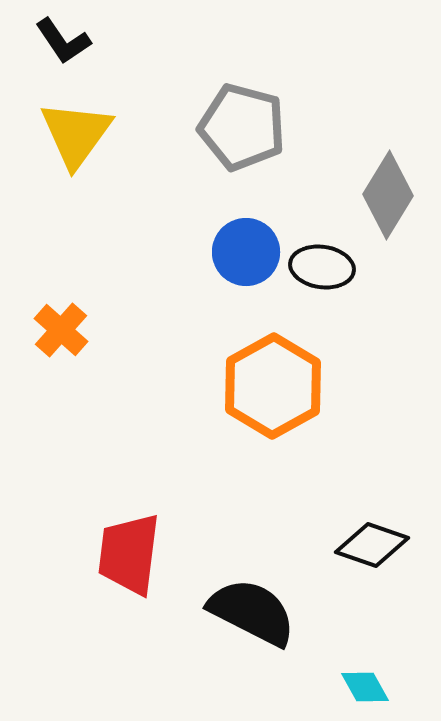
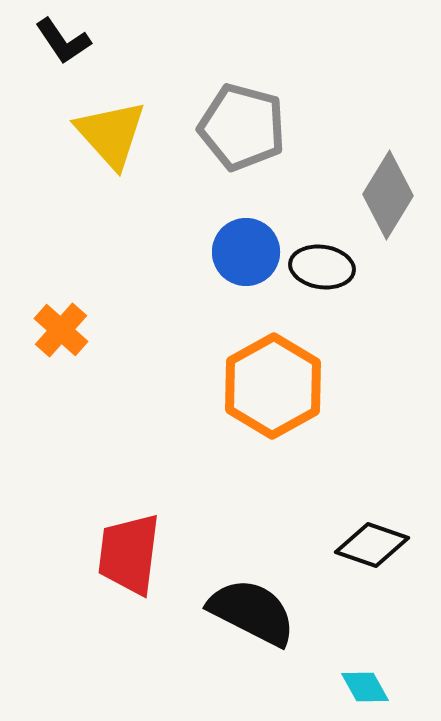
yellow triangle: moved 35 px right; rotated 18 degrees counterclockwise
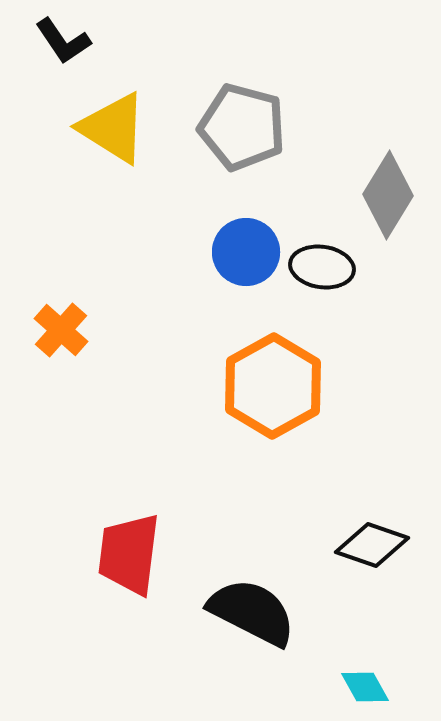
yellow triangle: moved 2 px right, 6 px up; rotated 16 degrees counterclockwise
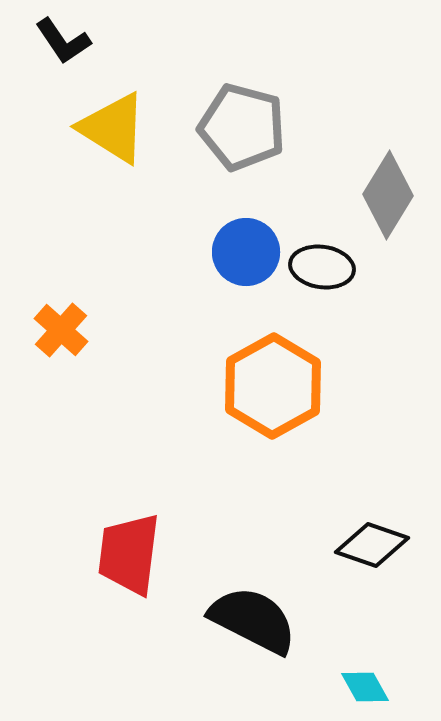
black semicircle: moved 1 px right, 8 px down
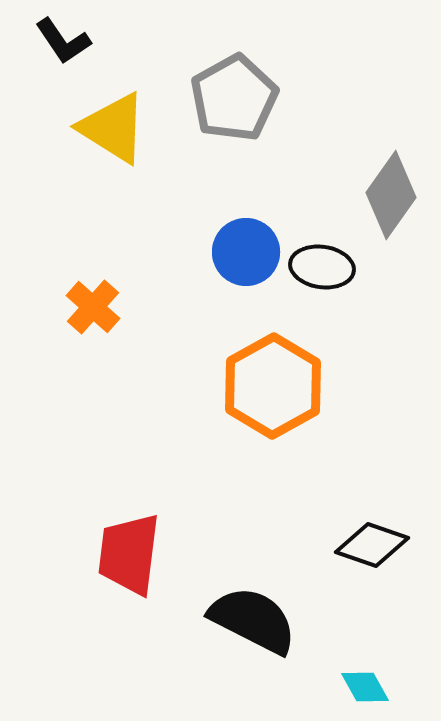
gray pentagon: moved 8 px left, 29 px up; rotated 28 degrees clockwise
gray diamond: moved 3 px right; rotated 4 degrees clockwise
orange cross: moved 32 px right, 23 px up
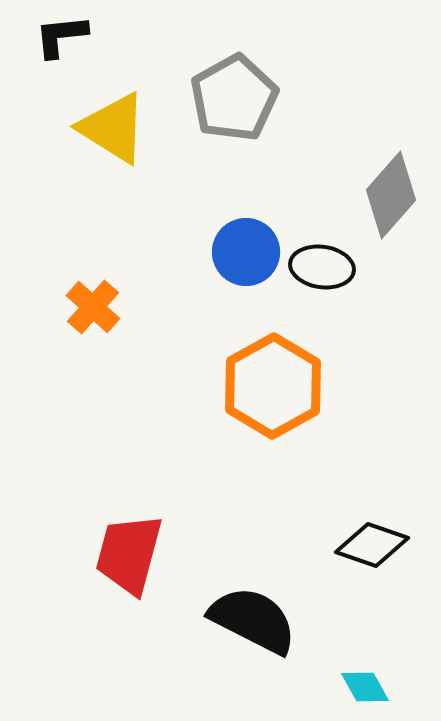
black L-shape: moved 2 px left, 5 px up; rotated 118 degrees clockwise
gray diamond: rotated 6 degrees clockwise
red trapezoid: rotated 8 degrees clockwise
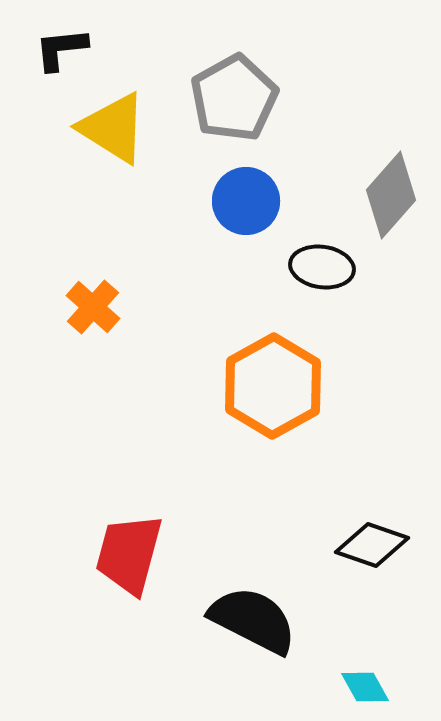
black L-shape: moved 13 px down
blue circle: moved 51 px up
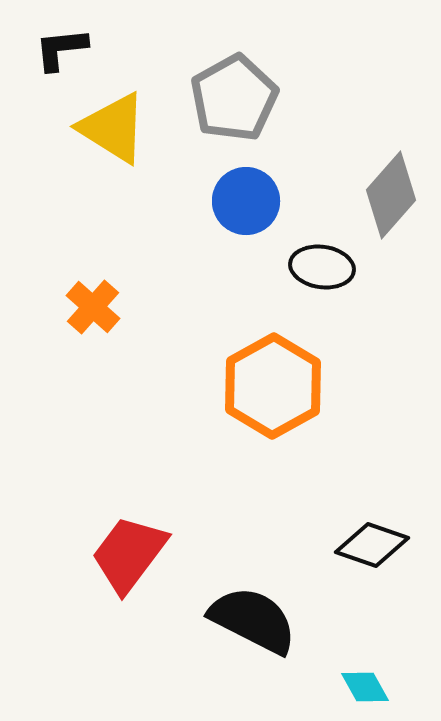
red trapezoid: rotated 22 degrees clockwise
